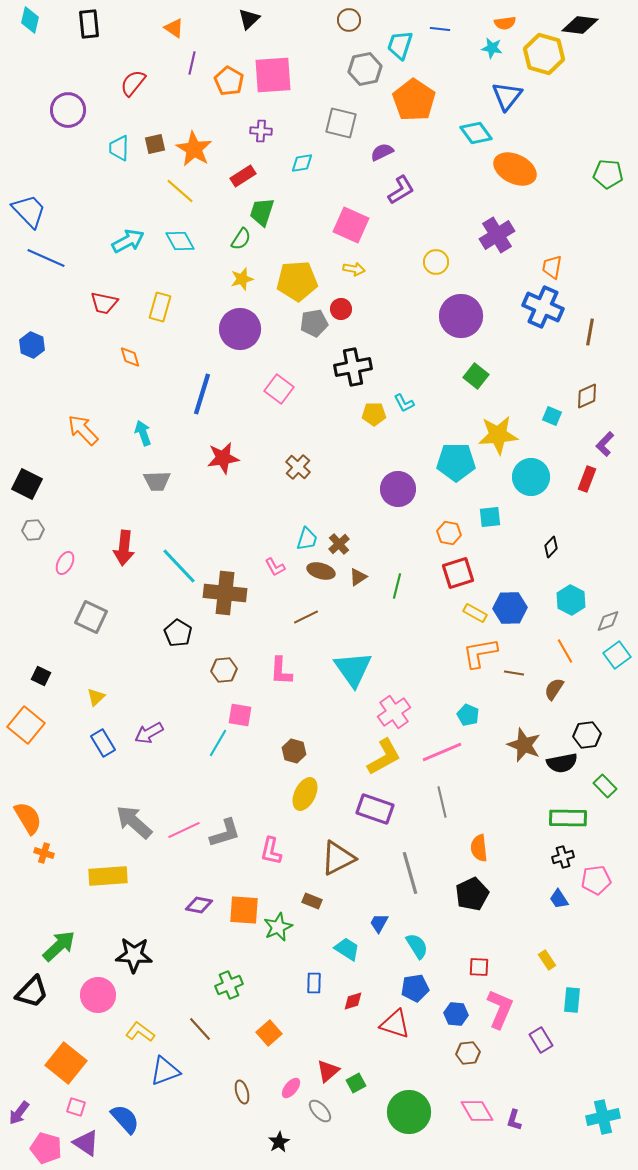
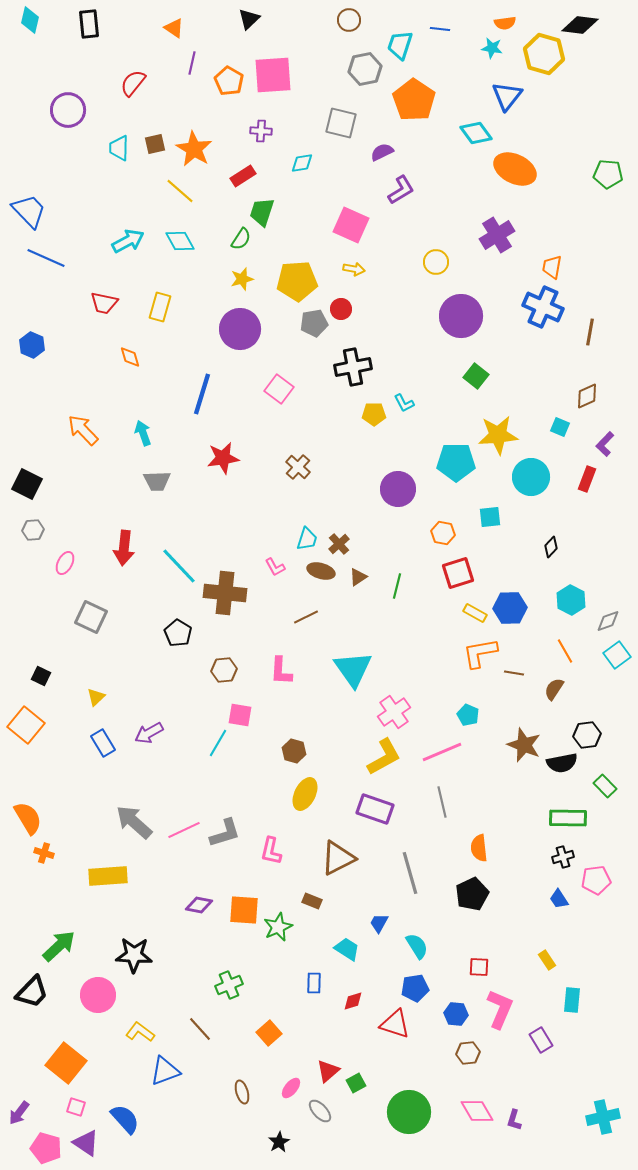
cyan square at (552, 416): moved 8 px right, 11 px down
orange hexagon at (449, 533): moved 6 px left
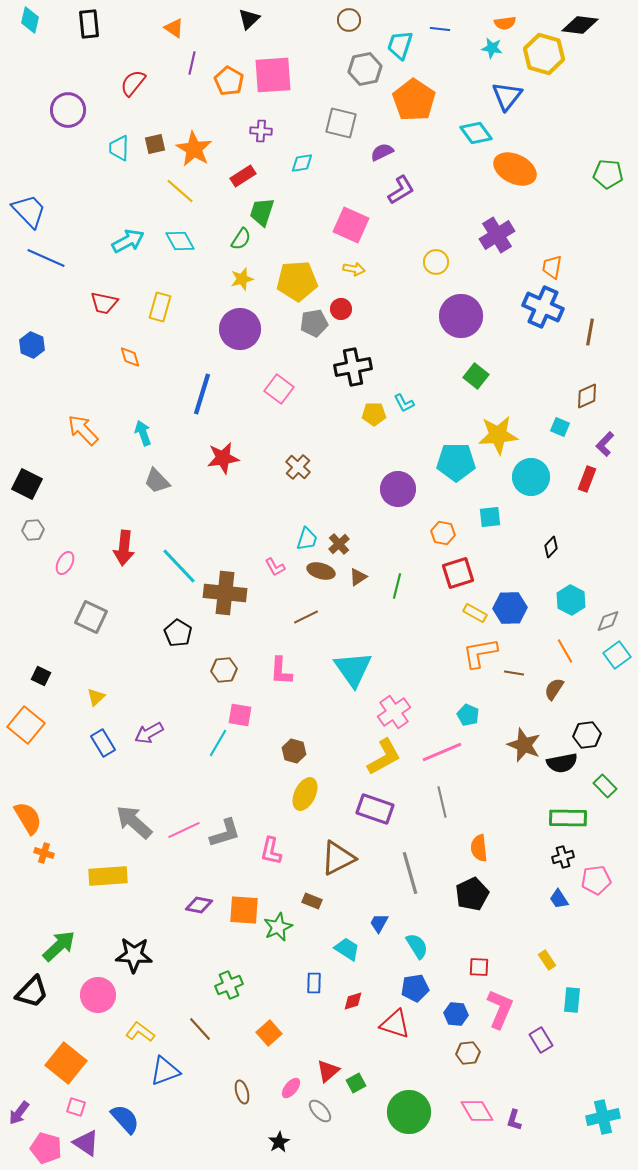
gray trapezoid at (157, 481): rotated 48 degrees clockwise
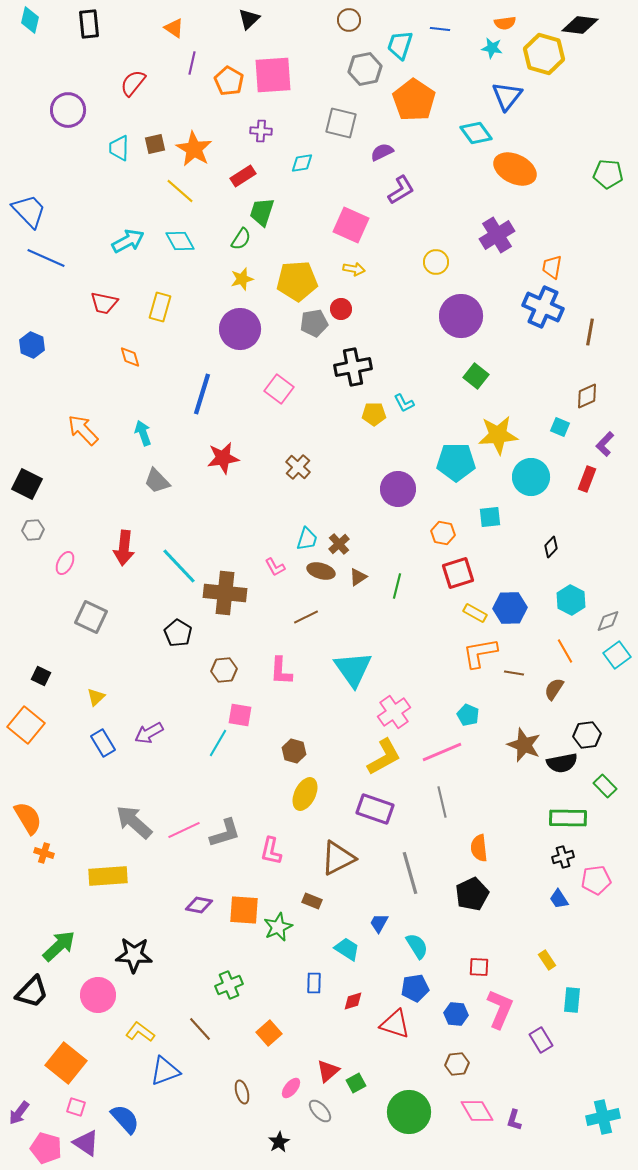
brown hexagon at (468, 1053): moved 11 px left, 11 px down
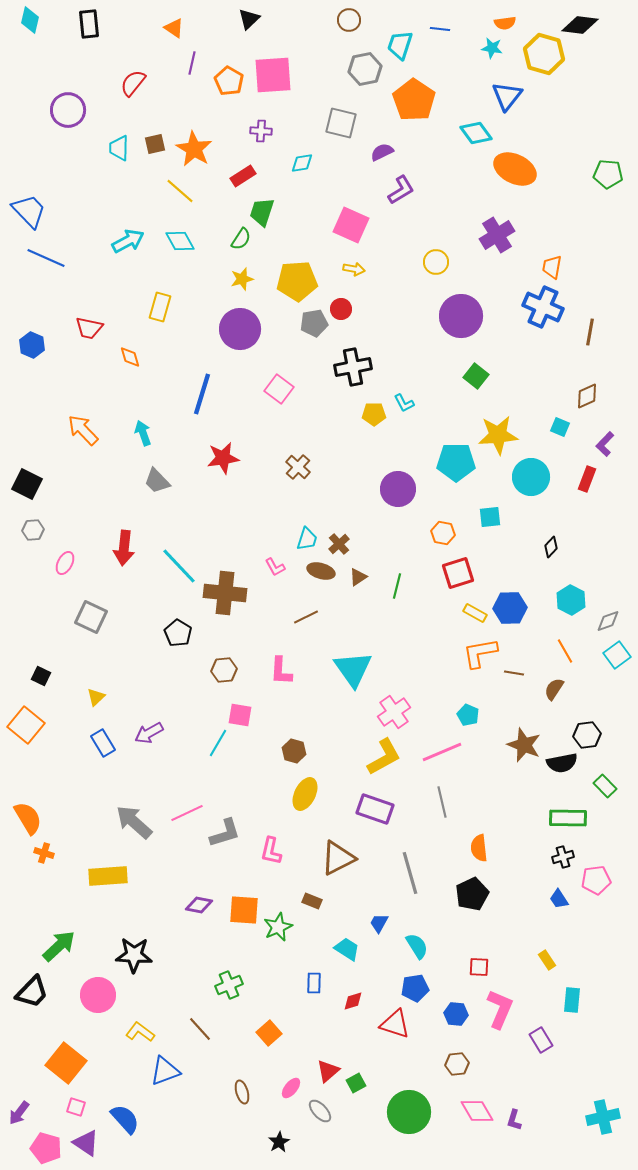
red trapezoid at (104, 303): moved 15 px left, 25 px down
pink line at (184, 830): moved 3 px right, 17 px up
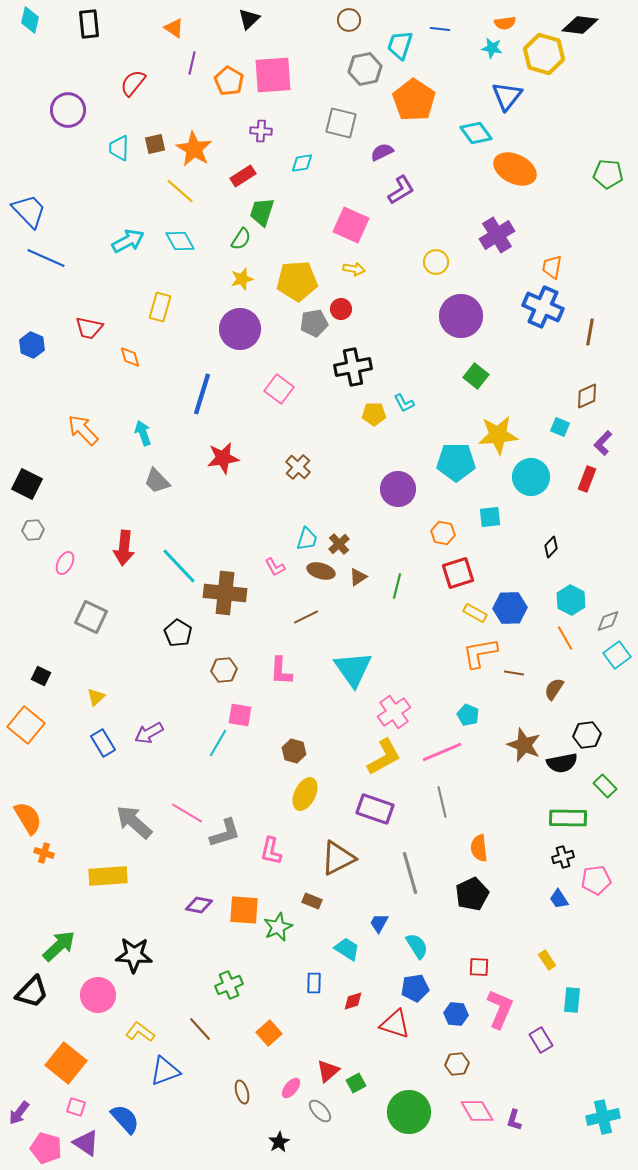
purple L-shape at (605, 444): moved 2 px left, 1 px up
orange line at (565, 651): moved 13 px up
pink line at (187, 813): rotated 56 degrees clockwise
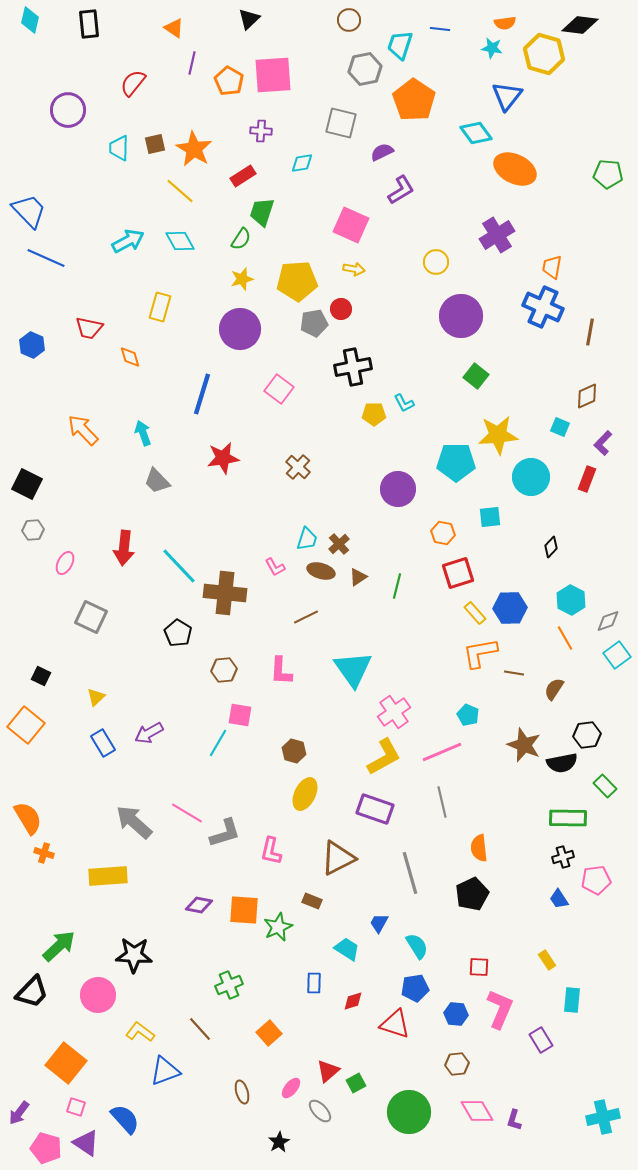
yellow rectangle at (475, 613): rotated 20 degrees clockwise
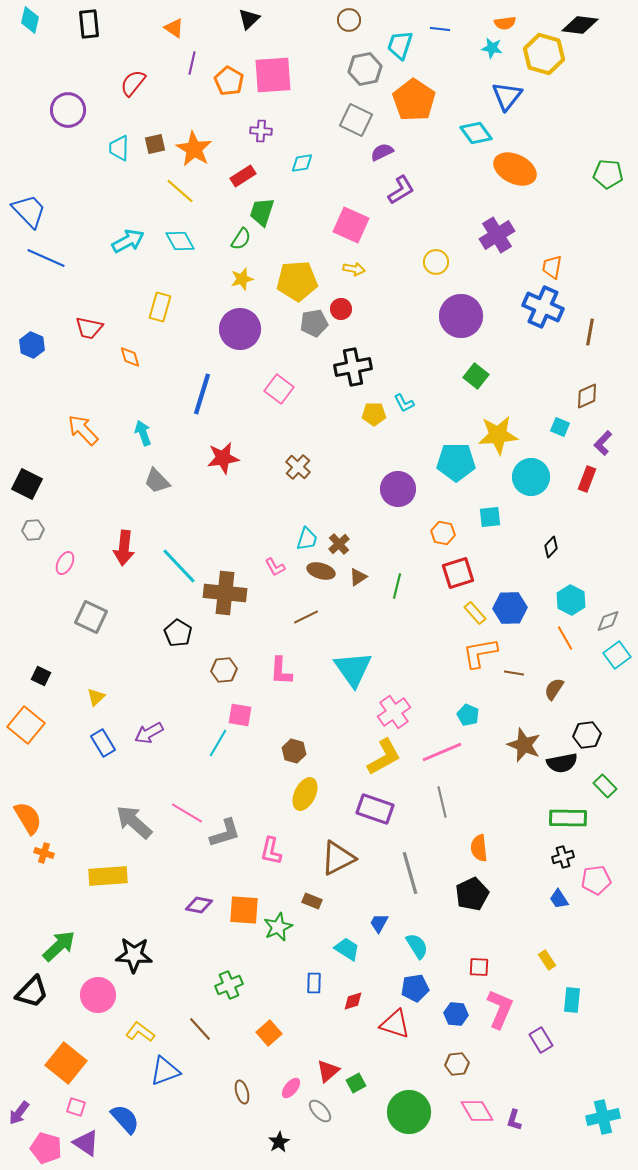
gray square at (341, 123): moved 15 px right, 3 px up; rotated 12 degrees clockwise
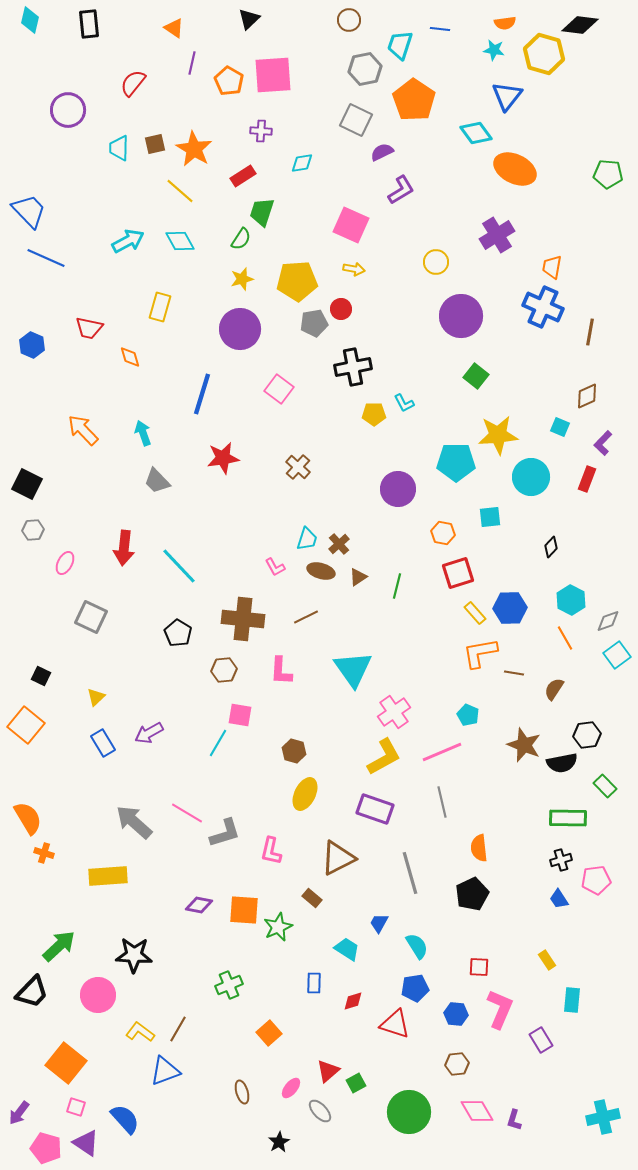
cyan star at (492, 48): moved 2 px right, 2 px down
brown cross at (225, 593): moved 18 px right, 26 px down
black cross at (563, 857): moved 2 px left, 3 px down
brown rectangle at (312, 901): moved 3 px up; rotated 18 degrees clockwise
brown line at (200, 1029): moved 22 px left; rotated 72 degrees clockwise
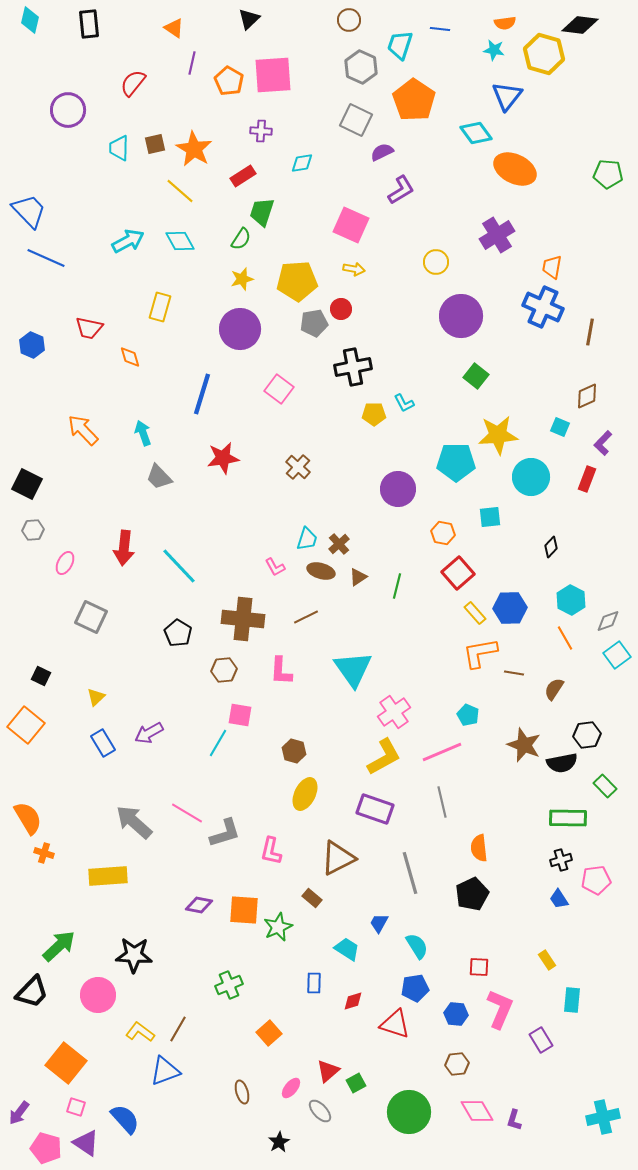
gray hexagon at (365, 69): moved 4 px left, 2 px up; rotated 24 degrees counterclockwise
gray trapezoid at (157, 481): moved 2 px right, 4 px up
red square at (458, 573): rotated 24 degrees counterclockwise
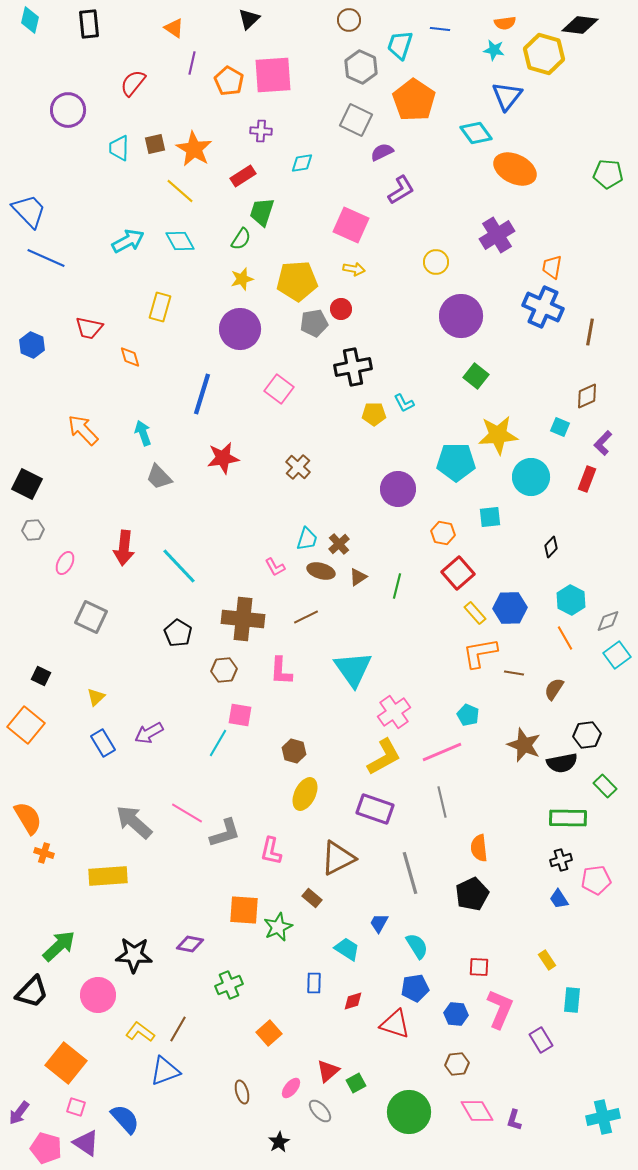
purple diamond at (199, 905): moved 9 px left, 39 px down
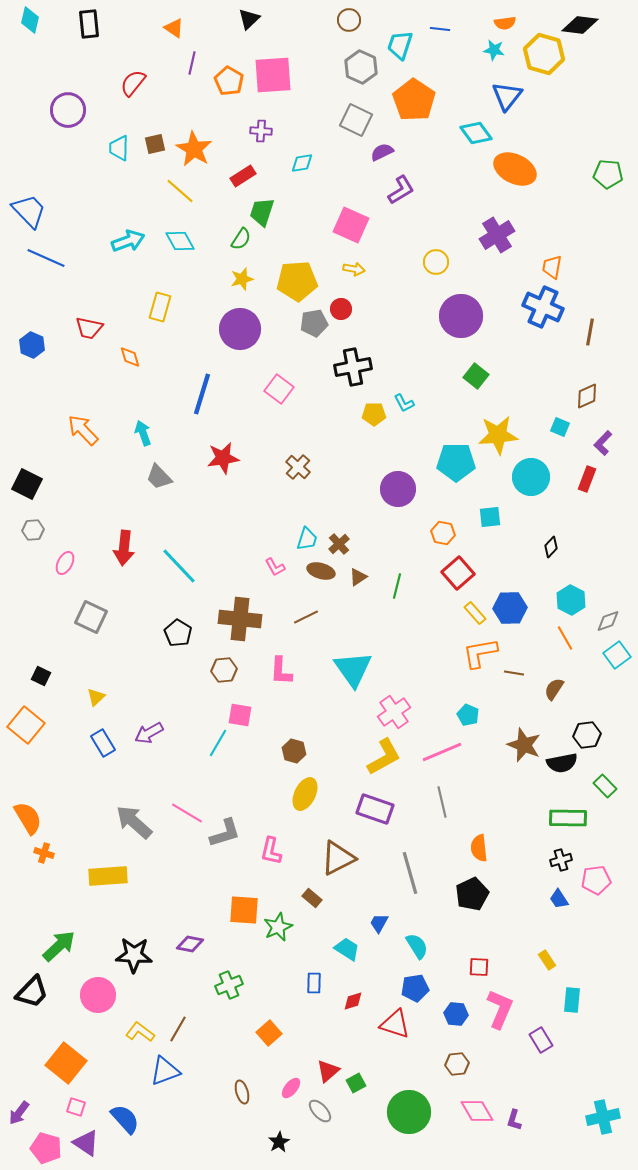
cyan arrow at (128, 241): rotated 8 degrees clockwise
brown cross at (243, 619): moved 3 px left
